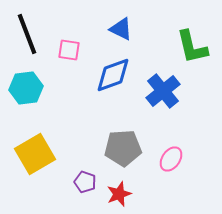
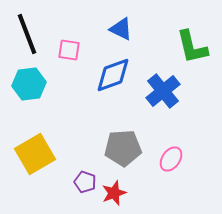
cyan hexagon: moved 3 px right, 4 px up
red star: moved 5 px left, 1 px up
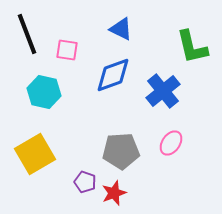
pink square: moved 2 px left
cyan hexagon: moved 15 px right, 8 px down; rotated 20 degrees clockwise
gray pentagon: moved 2 px left, 3 px down
pink ellipse: moved 16 px up
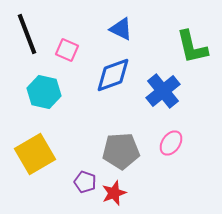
pink square: rotated 15 degrees clockwise
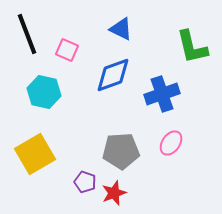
blue cross: moved 1 px left, 3 px down; rotated 20 degrees clockwise
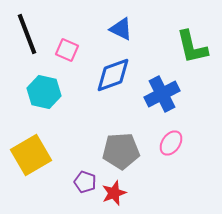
blue cross: rotated 8 degrees counterclockwise
yellow square: moved 4 px left, 1 px down
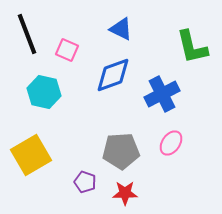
red star: moved 11 px right; rotated 20 degrees clockwise
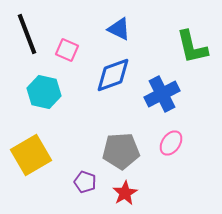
blue triangle: moved 2 px left
red star: rotated 30 degrees counterclockwise
